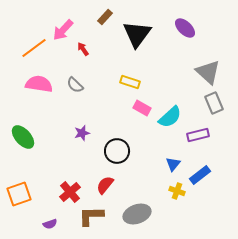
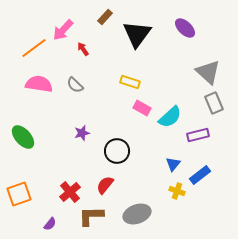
purple semicircle: rotated 32 degrees counterclockwise
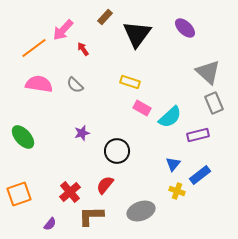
gray ellipse: moved 4 px right, 3 px up
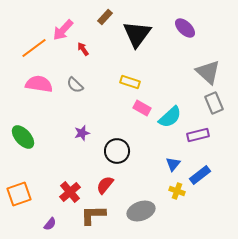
brown L-shape: moved 2 px right, 1 px up
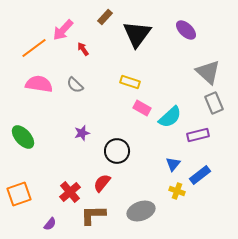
purple ellipse: moved 1 px right, 2 px down
red semicircle: moved 3 px left, 2 px up
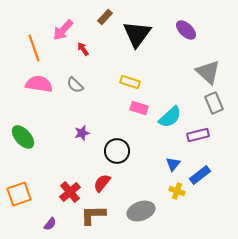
orange line: rotated 72 degrees counterclockwise
pink rectangle: moved 3 px left; rotated 12 degrees counterclockwise
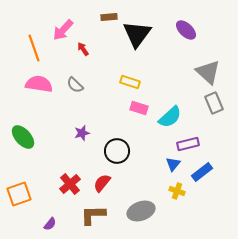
brown rectangle: moved 4 px right; rotated 42 degrees clockwise
purple rectangle: moved 10 px left, 9 px down
blue rectangle: moved 2 px right, 3 px up
red cross: moved 8 px up
